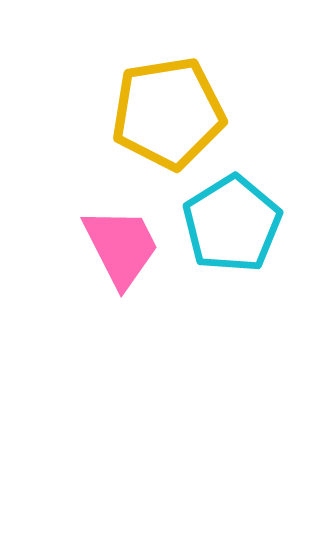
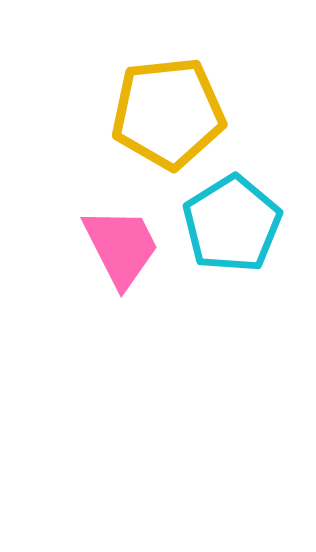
yellow pentagon: rotated 3 degrees clockwise
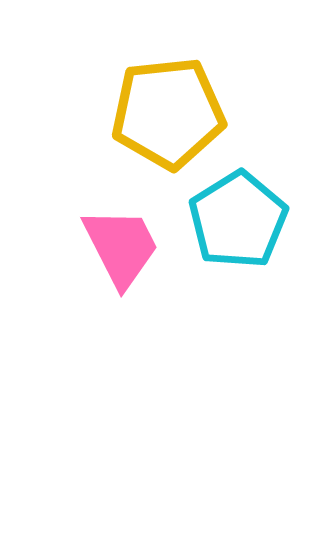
cyan pentagon: moved 6 px right, 4 px up
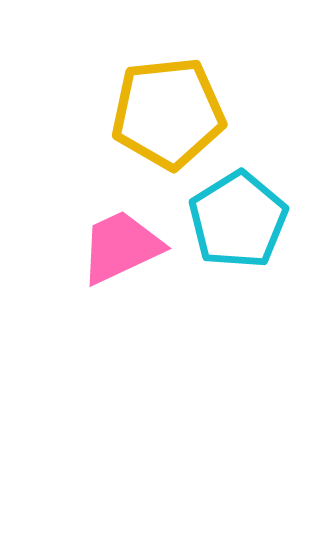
pink trapezoid: rotated 88 degrees counterclockwise
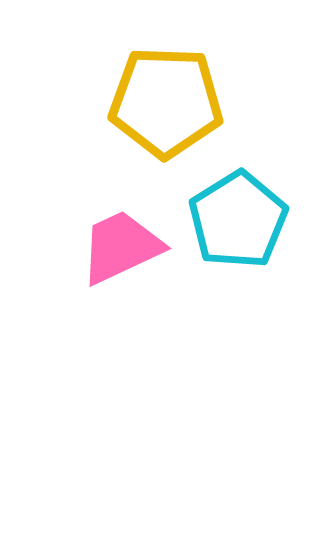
yellow pentagon: moved 2 px left, 11 px up; rotated 8 degrees clockwise
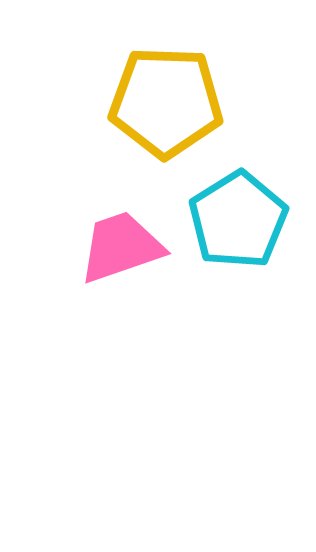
pink trapezoid: rotated 6 degrees clockwise
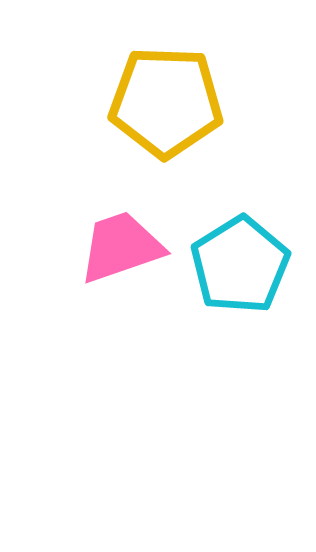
cyan pentagon: moved 2 px right, 45 px down
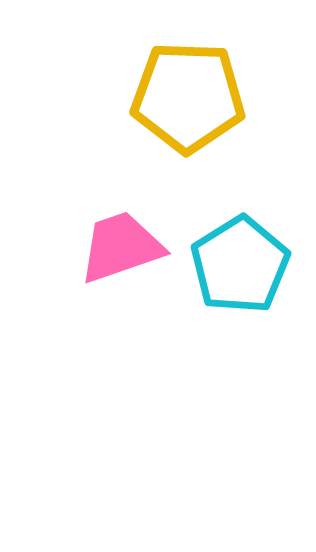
yellow pentagon: moved 22 px right, 5 px up
